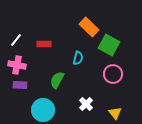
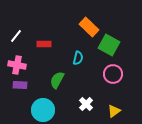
white line: moved 4 px up
yellow triangle: moved 1 px left, 2 px up; rotated 32 degrees clockwise
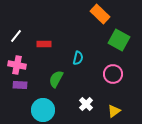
orange rectangle: moved 11 px right, 13 px up
green square: moved 10 px right, 5 px up
green semicircle: moved 1 px left, 1 px up
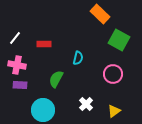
white line: moved 1 px left, 2 px down
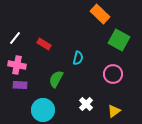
red rectangle: rotated 32 degrees clockwise
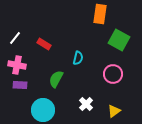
orange rectangle: rotated 54 degrees clockwise
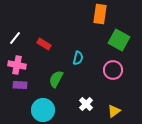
pink circle: moved 4 px up
